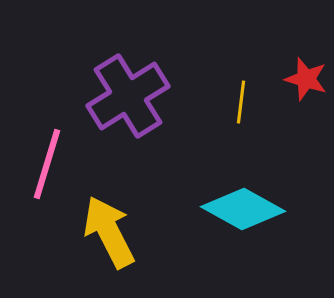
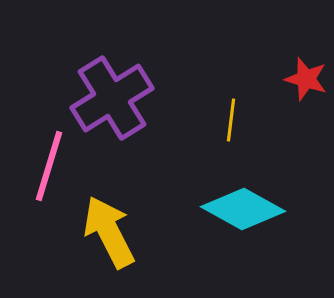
purple cross: moved 16 px left, 2 px down
yellow line: moved 10 px left, 18 px down
pink line: moved 2 px right, 2 px down
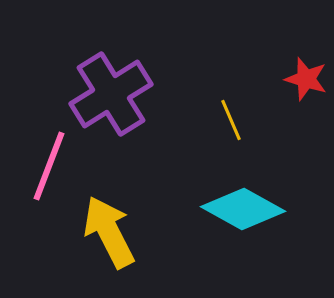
purple cross: moved 1 px left, 4 px up
yellow line: rotated 30 degrees counterclockwise
pink line: rotated 4 degrees clockwise
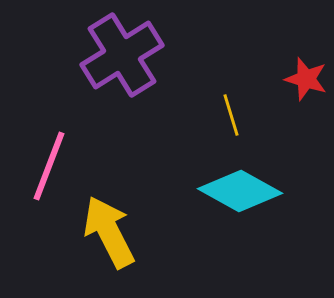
purple cross: moved 11 px right, 39 px up
yellow line: moved 5 px up; rotated 6 degrees clockwise
cyan diamond: moved 3 px left, 18 px up
